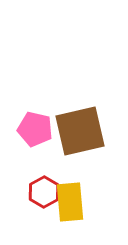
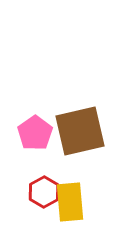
pink pentagon: moved 4 px down; rotated 24 degrees clockwise
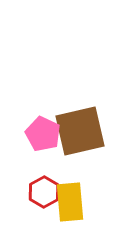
pink pentagon: moved 8 px right, 1 px down; rotated 12 degrees counterclockwise
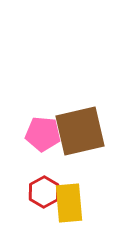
pink pentagon: rotated 20 degrees counterclockwise
yellow rectangle: moved 1 px left, 1 px down
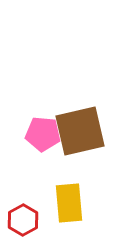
red hexagon: moved 21 px left, 28 px down
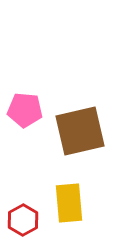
pink pentagon: moved 18 px left, 24 px up
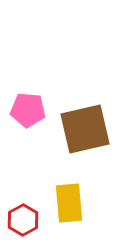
pink pentagon: moved 3 px right
brown square: moved 5 px right, 2 px up
